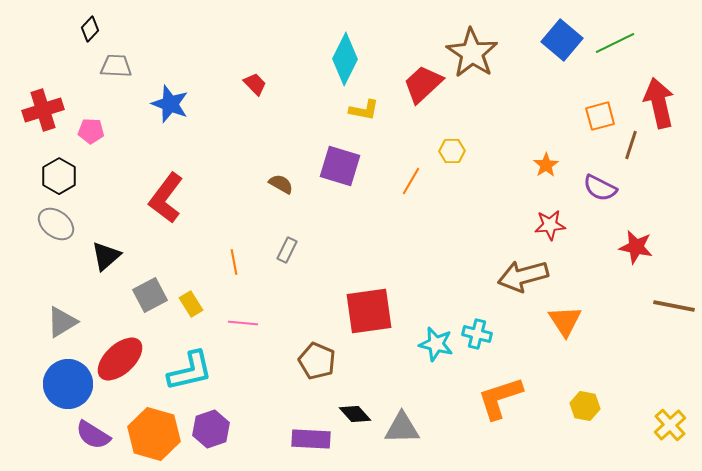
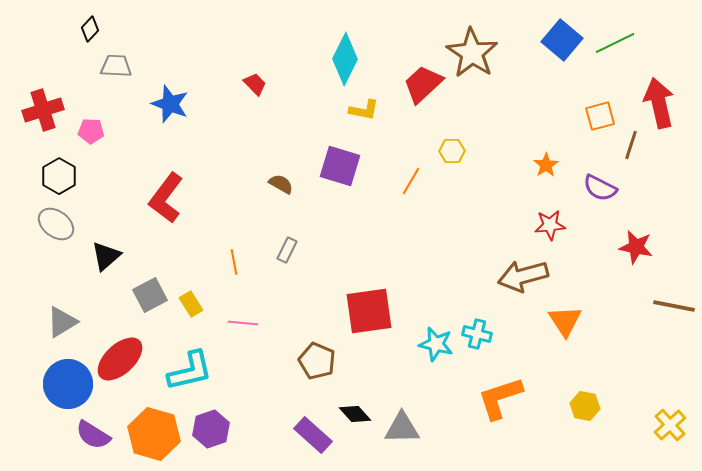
purple rectangle at (311, 439): moved 2 px right, 4 px up; rotated 39 degrees clockwise
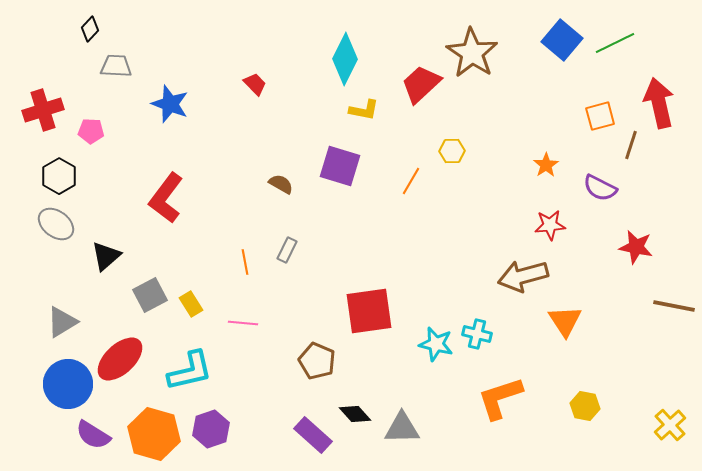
red trapezoid at (423, 84): moved 2 px left
orange line at (234, 262): moved 11 px right
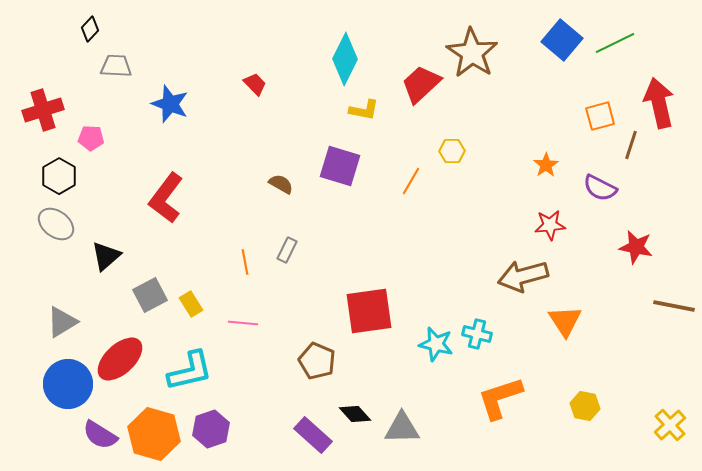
pink pentagon at (91, 131): moved 7 px down
purple semicircle at (93, 435): moved 7 px right
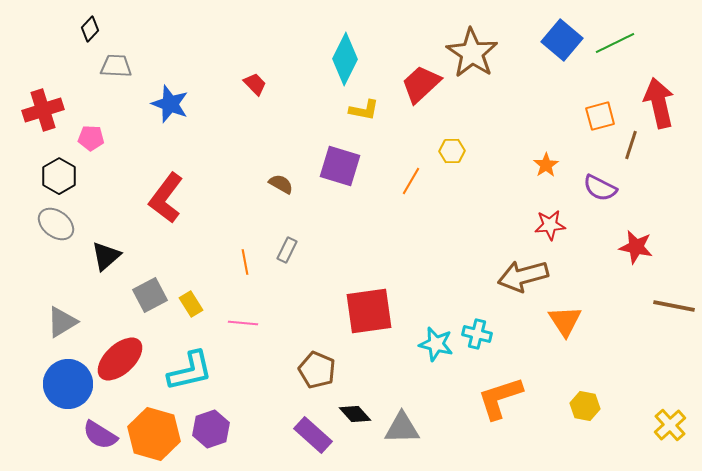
brown pentagon at (317, 361): moved 9 px down
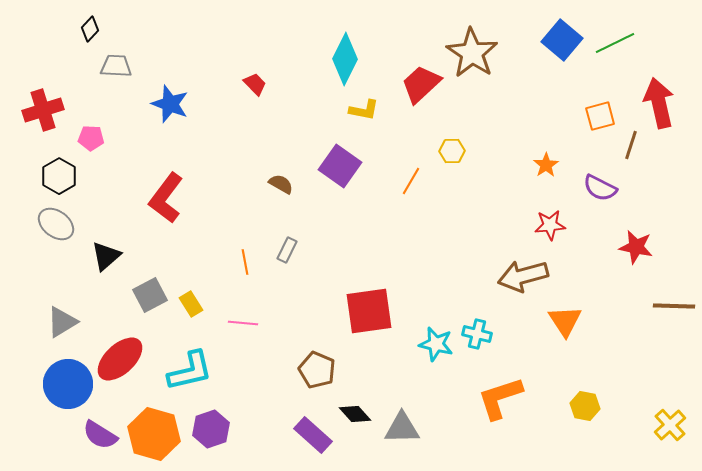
purple square at (340, 166): rotated 18 degrees clockwise
brown line at (674, 306): rotated 9 degrees counterclockwise
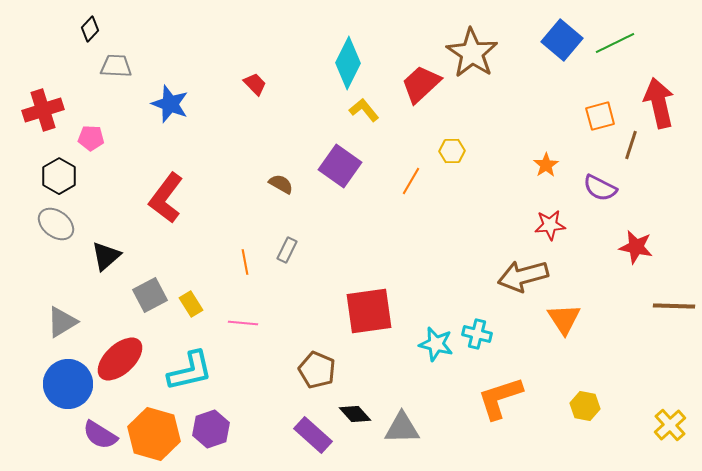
cyan diamond at (345, 59): moved 3 px right, 4 px down
yellow L-shape at (364, 110): rotated 140 degrees counterclockwise
orange triangle at (565, 321): moved 1 px left, 2 px up
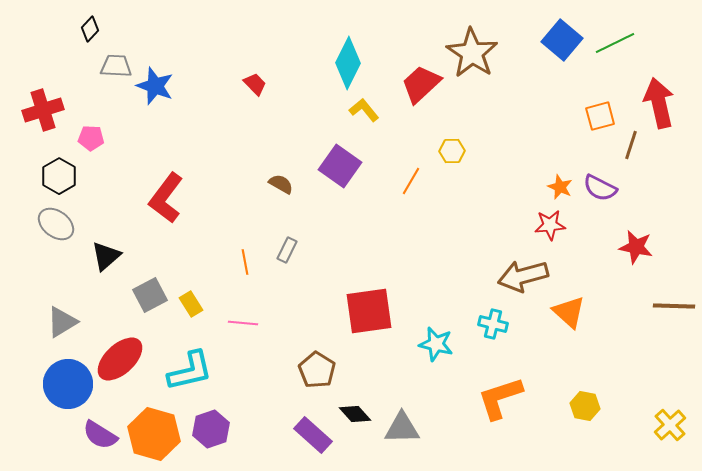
blue star at (170, 104): moved 15 px left, 18 px up
orange star at (546, 165): moved 14 px right, 22 px down; rotated 15 degrees counterclockwise
orange triangle at (564, 319): moved 5 px right, 7 px up; rotated 15 degrees counterclockwise
cyan cross at (477, 334): moved 16 px right, 10 px up
brown pentagon at (317, 370): rotated 9 degrees clockwise
